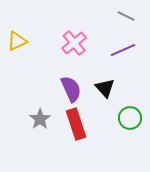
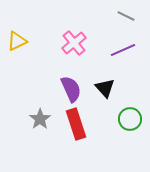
green circle: moved 1 px down
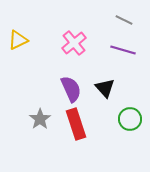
gray line: moved 2 px left, 4 px down
yellow triangle: moved 1 px right, 1 px up
purple line: rotated 40 degrees clockwise
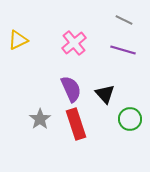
black triangle: moved 6 px down
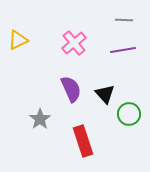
gray line: rotated 24 degrees counterclockwise
purple line: rotated 25 degrees counterclockwise
green circle: moved 1 px left, 5 px up
red rectangle: moved 7 px right, 17 px down
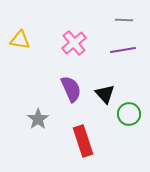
yellow triangle: moved 2 px right; rotated 35 degrees clockwise
gray star: moved 2 px left
